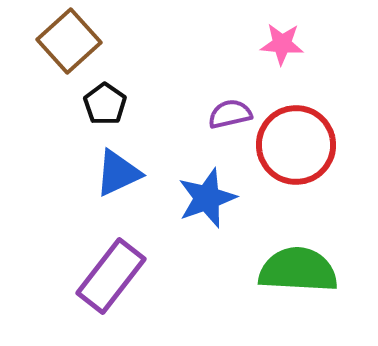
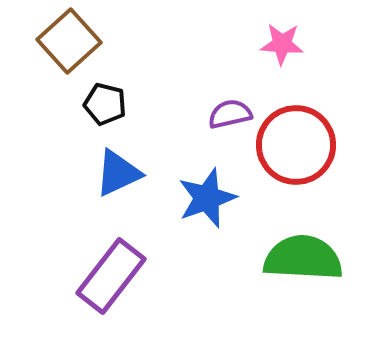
black pentagon: rotated 21 degrees counterclockwise
green semicircle: moved 5 px right, 12 px up
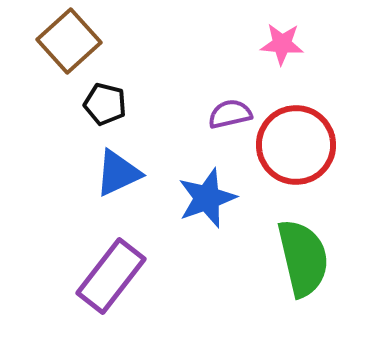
green semicircle: rotated 74 degrees clockwise
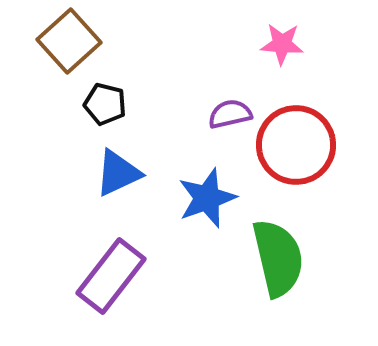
green semicircle: moved 25 px left
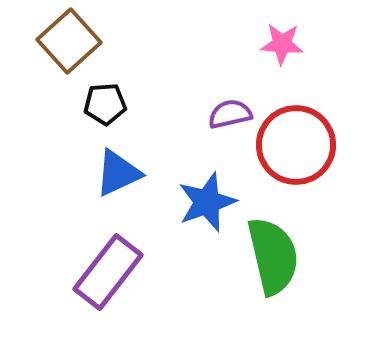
black pentagon: rotated 18 degrees counterclockwise
blue star: moved 4 px down
green semicircle: moved 5 px left, 2 px up
purple rectangle: moved 3 px left, 4 px up
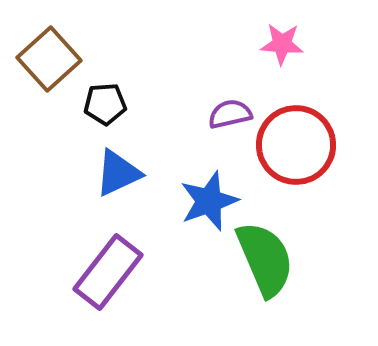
brown square: moved 20 px left, 18 px down
blue star: moved 2 px right, 1 px up
green semicircle: moved 8 px left, 3 px down; rotated 10 degrees counterclockwise
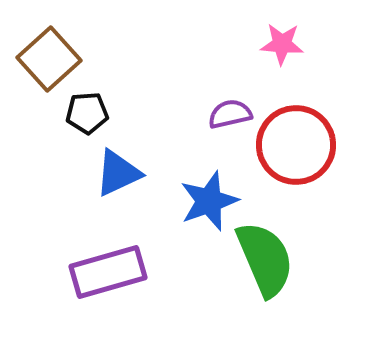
black pentagon: moved 18 px left, 9 px down
purple rectangle: rotated 36 degrees clockwise
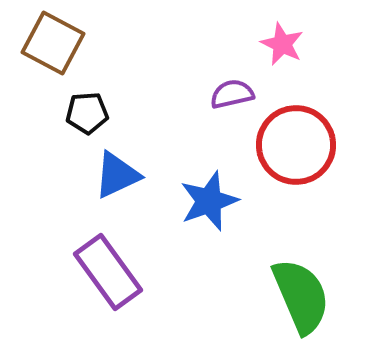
pink star: rotated 21 degrees clockwise
brown square: moved 4 px right, 16 px up; rotated 20 degrees counterclockwise
purple semicircle: moved 2 px right, 20 px up
blue triangle: moved 1 px left, 2 px down
green semicircle: moved 36 px right, 37 px down
purple rectangle: rotated 70 degrees clockwise
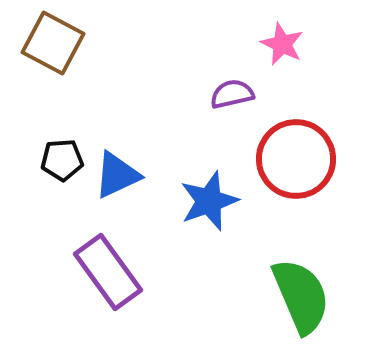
black pentagon: moved 25 px left, 47 px down
red circle: moved 14 px down
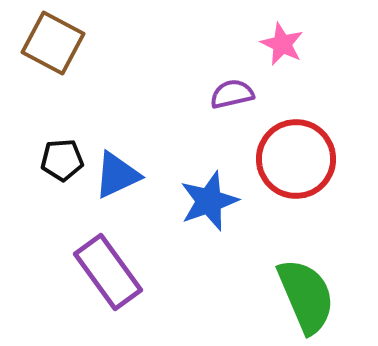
green semicircle: moved 5 px right
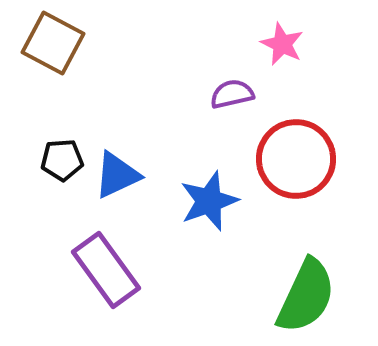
purple rectangle: moved 2 px left, 2 px up
green semicircle: rotated 48 degrees clockwise
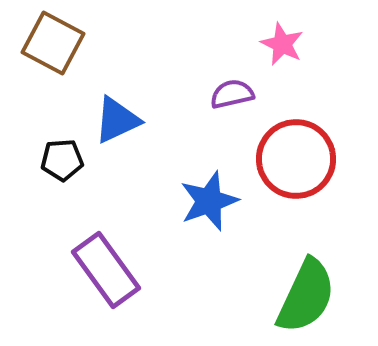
blue triangle: moved 55 px up
